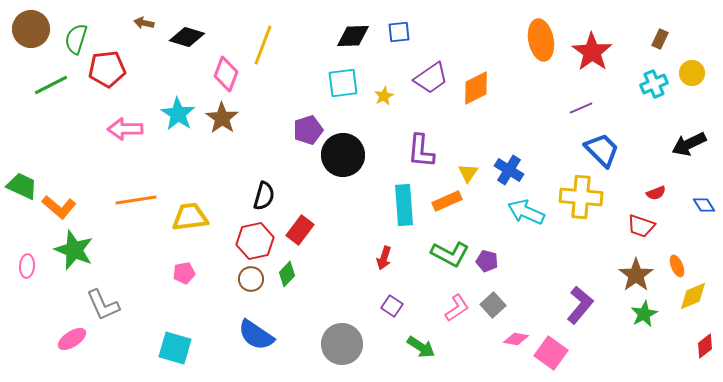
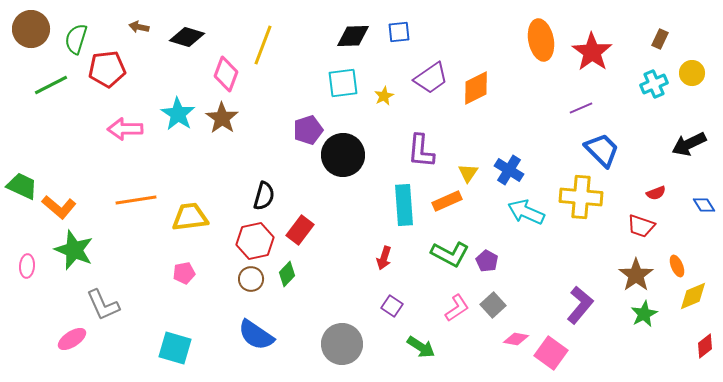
brown arrow at (144, 23): moved 5 px left, 4 px down
purple pentagon at (487, 261): rotated 15 degrees clockwise
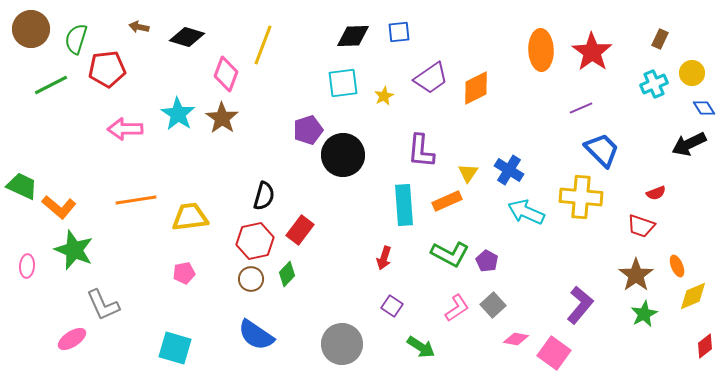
orange ellipse at (541, 40): moved 10 px down; rotated 9 degrees clockwise
blue diamond at (704, 205): moved 97 px up
pink square at (551, 353): moved 3 px right
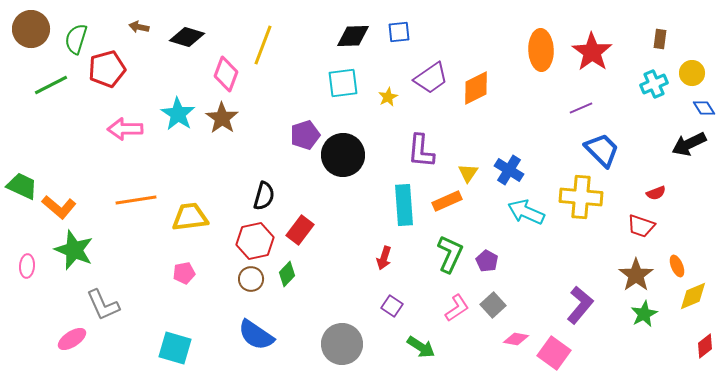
brown rectangle at (660, 39): rotated 18 degrees counterclockwise
red pentagon at (107, 69): rotated 9 degrees counterclockwise
yellow star at (384, 96): moved 4 px right, 1 px down
purple pentagon at (308, 130): moved 3 px left, 5 px down
green L-shape at (450, 254): rotated 93 degrees counterclockwise
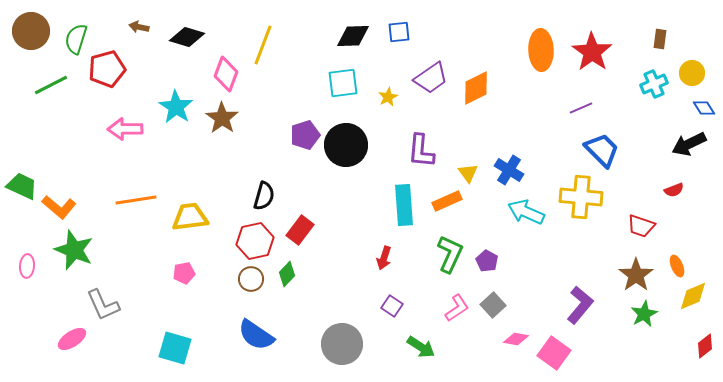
brown circle at (31, 29): moved 2 px down
cyan star at (178, 114): moved 2 px left, 7 px up
black circle at (343, 155): moved 3 px right, 10 px up
yellow triangle at (468, 173): rotated 10 degrees counterclockwise
red semicircle at (656, 193): moved 18 px right, 3 px up
